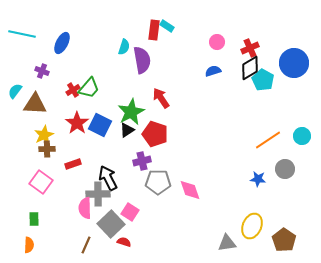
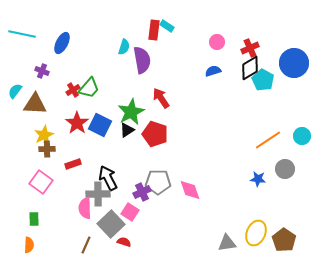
purple cross at (142, 161): moved 31 px down; rotated 12 degrees counterclockwise
yellow ellipse at (252, 226): moved 4 px right, 7 px down
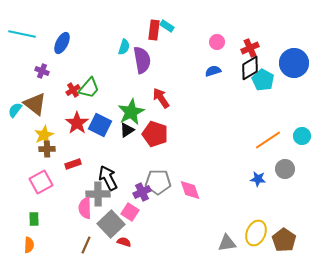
cyan semicircle at (15, 91): moved 19 px down
brown triangle at (35, 104): rotated 35 degrees clockwise
pink square at (41, 182): rotated 25 degrees clockwise
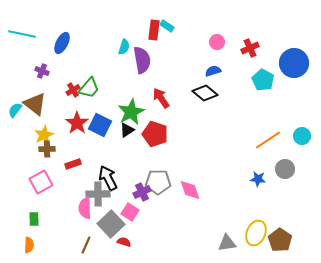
black diamond at (250, 68): moved 45 px left, 25 px down; rotated 70 degrees clockwise
brown pentagon at (284, 240): moved 4 px left
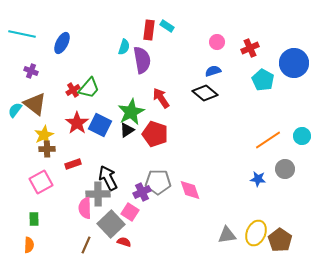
red rectangle at (154, 30): moved 5 px left
purple cross at (42, 71): moved 11 px left
gray triangle at (227, 243): moved 8 px up
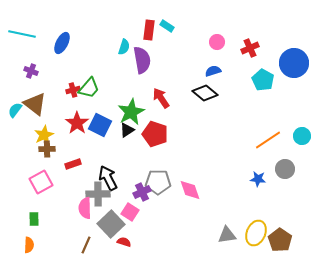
red cross at (73, 90): rotated 16 degrees clockwise
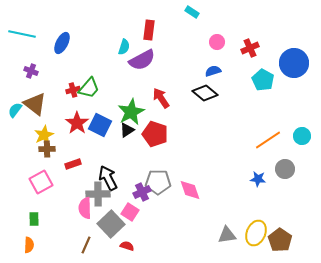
cyan rectangle at (167, 26): moved 25 px right, 14 px up
purple semicircle at (142, 60): rotated 72 degrees clockwise
red semicircle at (124, 242): moved 3 px right, 4 px down
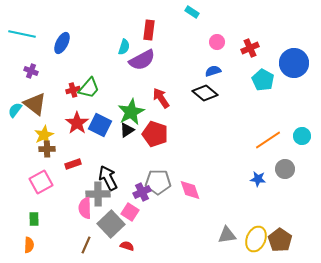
yellow ellipse at (256, 233): moved 6 px down
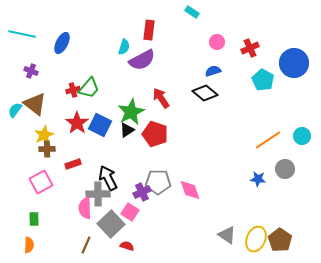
gray triangle at (227, 235): rotated 42 degrees clockwise
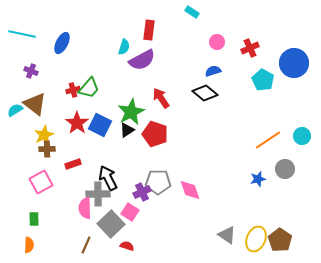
cyan semicircle at (15, 110): rotated 21 degrees clockwise
blue star at (258, 179): rotated 21 degrees counterclockwise
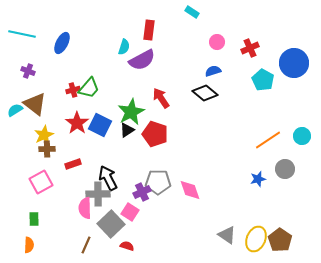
purple cross at (31, 71): moved 3 px left
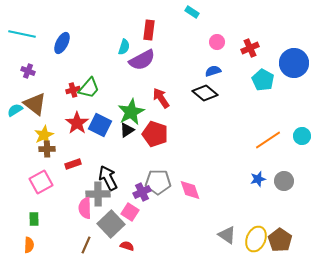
gray circle at (285, 169): moved 1 px left, 12 px down
